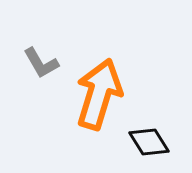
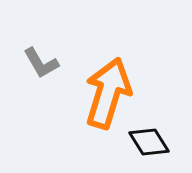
orange arrow: moved 9 px right, 1 px up
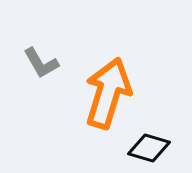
black diamond: moved 6 px down; rotated 42 degrees counterclockwise
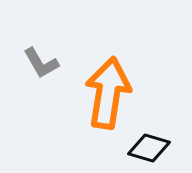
orange arrow: rotated 8 degrees counterclockwise
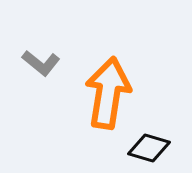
gray L-shape: rotated 21 degrees counterclockwise
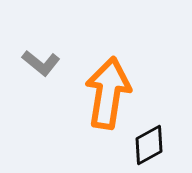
black diamond: moved 3 px up; rotated 45 degrees counterclockwise
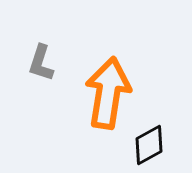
gray L-shape: rotated 69 degrees clockwise
